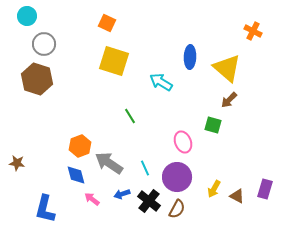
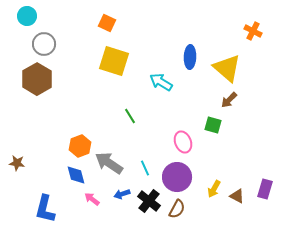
brown hexagon: rotated 12 degrees clockwise
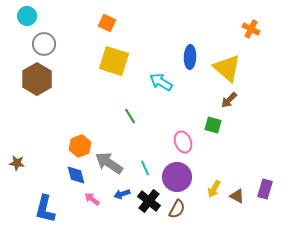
orange cross: moved 2 px left, 2 px up
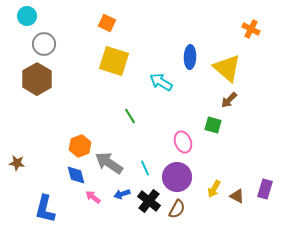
pink arrow: moved 1 px right, 2 px up
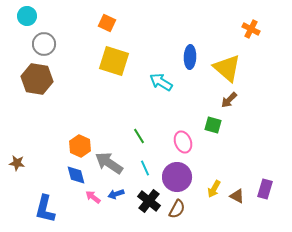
brown hexagon: rotated 20 degrees counterclockwise
green line: moved 9 px right, 20 px down
orange hexagon: rotated 15 degrees counterclockwise
blue arrow: moved 6 px left
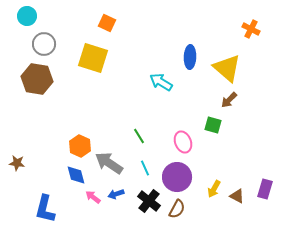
yellow square: moved 21 px left, 3 px up
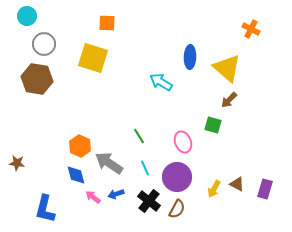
orange square: rotated 24 degrees counterclockwise
brown triangle: moved 12 px up
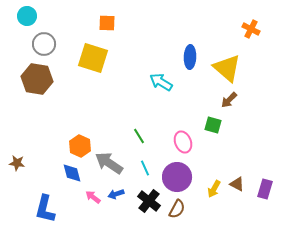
blue diamond: moved 4 px left, 2 px up
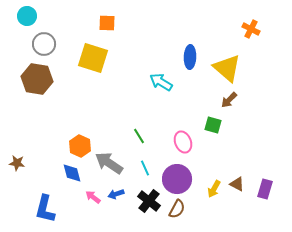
purple circle: moved 2 px down
